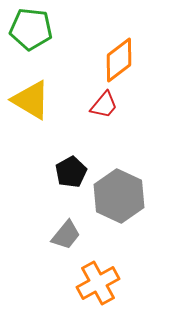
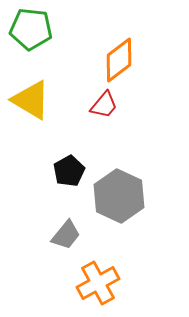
black pentagon: moved 2 px left, 1 px up
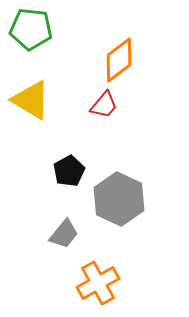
gray hexagon: moved 3 px down
gray trapezoid: moved 2 px left, 1 px up
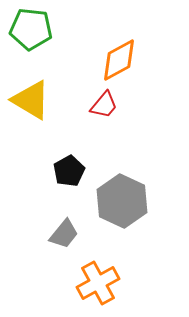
orange diamond: rotated 9 degrees clockwise
gray hexagon: moved 3 px right, 2 px down
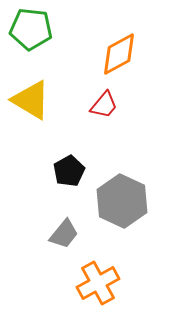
orange diamond: moved 6 px up
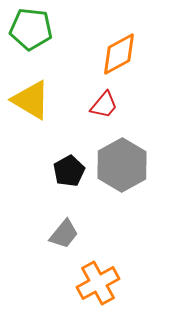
gray hexagon: moved 36 px up; rotated 6 degrees clockwise
